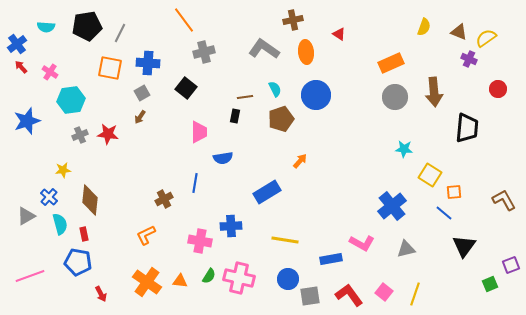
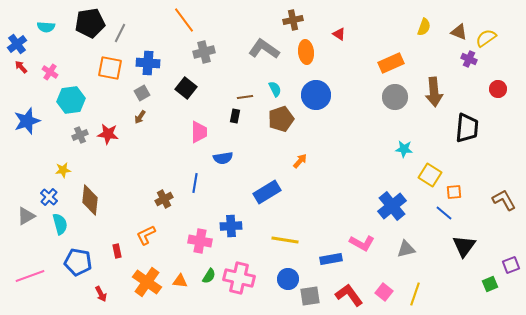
black pentagon at (87, 26): moved 3 px right, 3 px up
red rectangle at (84, 234): moved 33 px right, 17 px down
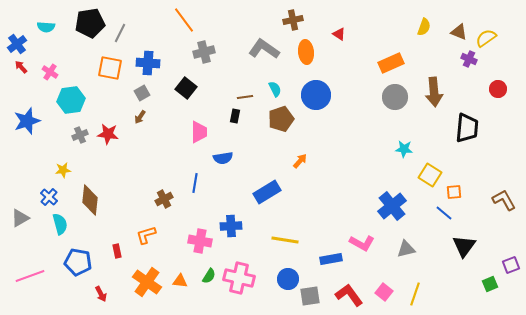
gray triangle at (26, 216): moved 6 px left, 2 px down
orange L-shape at (146, 235): rotated 10 degrees clockwise
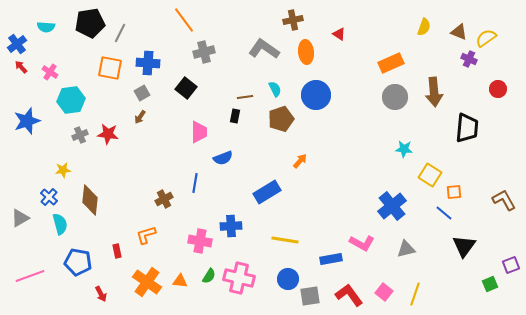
blue semicircle at (223, 158): rotated 12 degrees counterclockwise
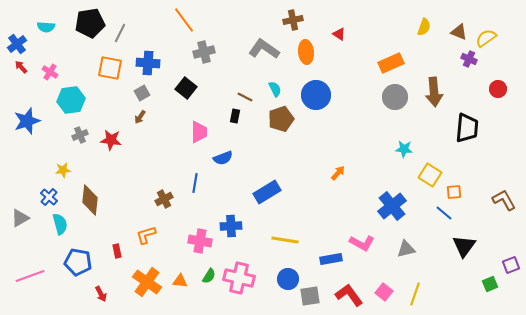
brown line at (245, 97): rotated 35 degrees clockwise
red star at (108, 134): moved 3 px right, 6 px down
orange arrow at (300, 161): moved 38 px right, 12 px down
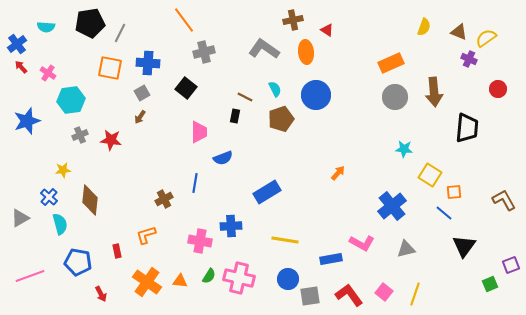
red triangle at (339, 34): moved 12 px left, 4 px up
pink cross at (50, 72): moved 2 px left, 1 px down
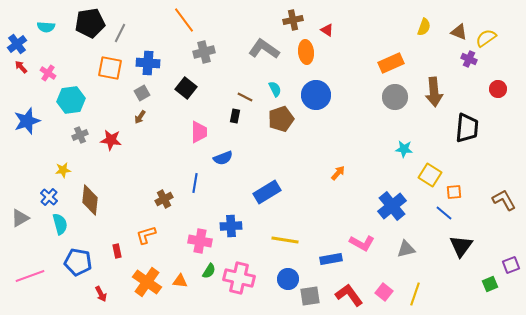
black triangle at (464, 246): moved 3 px left
green semicircle at (209, 276): moved 5 px up
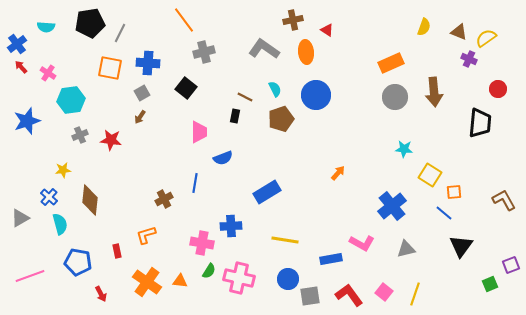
black trapezoid at (467, 128): moved 13 px right, 5 px up
pink cross at (200, 241): moved 2 px right, 2 px down
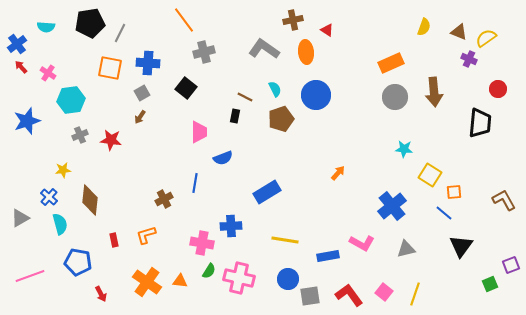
red rectangle at (117, 251): moved 3 px left, 11 px up
blue rectangle at (331, 259): moved 3 px left, 3 px up
